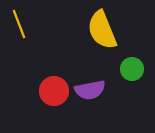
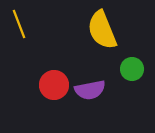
red circle: moved 6 px up
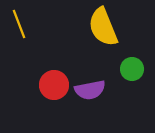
yellow semicircle: moved 1 px right, 3 px up
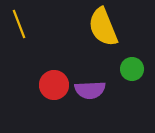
purple semicircle: rotated 8 degrees clockwise
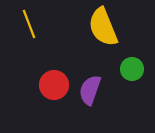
yellow line: moved 10 px right
purple semicircle: rotated 112 degrees clockwise
